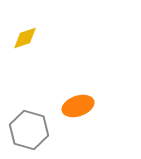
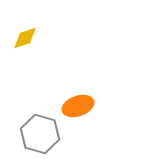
gray hexagon: moved 11 px right, 4 px down
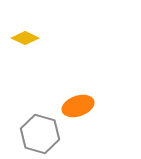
yellow diamond: rotated 44 degrees clockwise
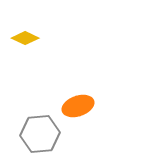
gray hexagon: rotated 21 degrees counterclockwise
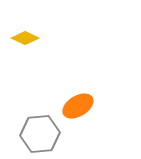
orange ellipse: rotated 12 degrees counterclockwise
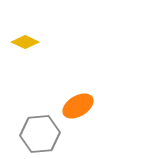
yellow diamond: moved 4 px down
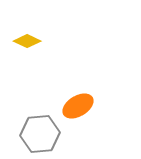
yellow diamond: moved 2 px right, 1 px up
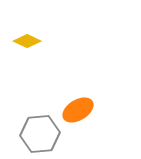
orange ellipse: moved 4 px down
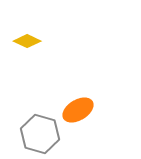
gray hexagon: rotated 21 degrees clockwise
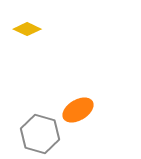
yellow diamond: moved 12 px up
